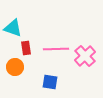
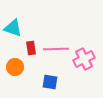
red rectangle: moved 5 px right
pink cross: moved 1 px left, 3 px down; rotated 15 degrees clockwise
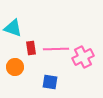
pink cross: moved 1 px left, 2 px up
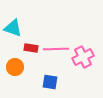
red rectangle: rotated 72 degrees counterclockwise
